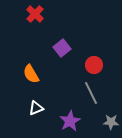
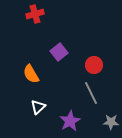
red cross: rotated 30 degrees clockwise
purple square: moved 3 px left, 4 px down
white triangle: moved 2 px right, 1 px up; rotated 21 degrees counterclockwise
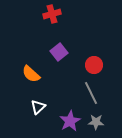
red cross: moved 17 px right
orange semicircle: rotated 18 degrees counterclockwise
gray star: moved 15 px left
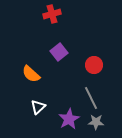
gray line: moved 5 px down
purple star: moved 1 px left, 2 px up
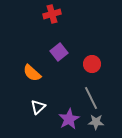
red circle: moved 2 px left, 1 px up
orange semicircle: moved 1 px right, 1 px up
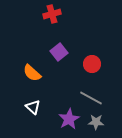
gray line: rotated 35 degrees counterclockwise
white triangle: moved 5 px left; rotated 35 degrees counterclockwise
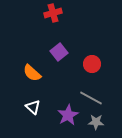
red cross: moved 1 px right, 1 px up
purple star: moved 1 px left, 4 px up
